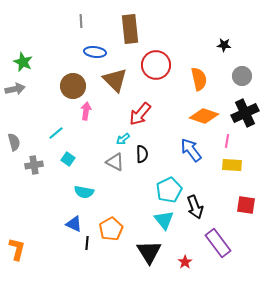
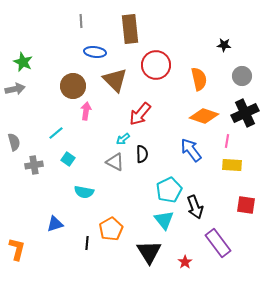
blue triangle: moved 19 px left; rotated 42 degrees counterclockwise
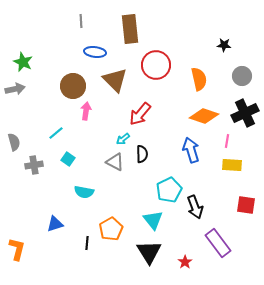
blue arrow: rotated 20 degrees clockwise
cyan triangle: moved 11 px left
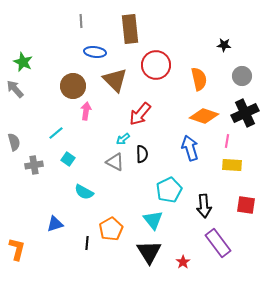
gray arrow: rotated 120 degrees counterclockwise
blue arrow: moved 1 px left, 2 px up
cyan semicircle: rotated 18 degrees clockwise
black arrow: moved 9 px right, 1 px up; rotated 15 degrees clockwise
red star: moved 2 px left
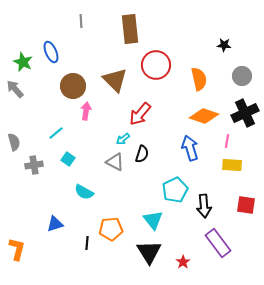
blue ellipse: moved 44 px left; rotated 60 degrees clockwise
black semicircle: rotated 18 degrees clockwise
cyan pentagon: moved 6 px right
orange pentagon: rotated 25 degrees clockwise
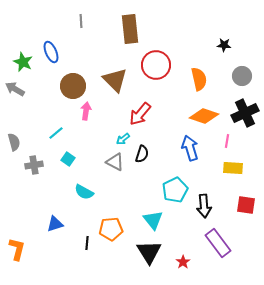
gray arrow: rotated 18 degrees counterclockwise
yellow rectangle: moved 1 px right, 3 px down
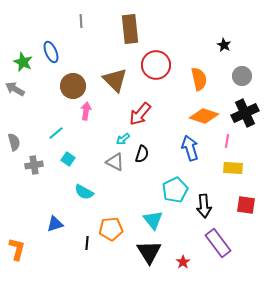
black star: rotated 24 degrees clockwise
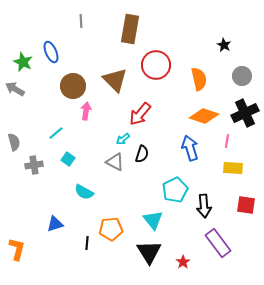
brown rectangle: rotated 16 degrees clockwise
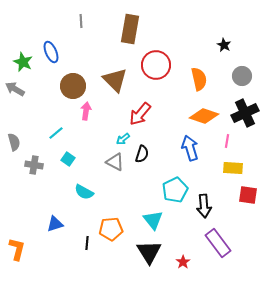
gray cross: rotated 18 degrees clockwise
red square: moved 2 px right, 10 px up
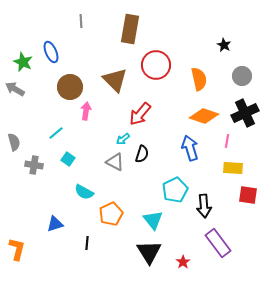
brown circle: moved 3 px left, 1 px down
orange pentagon: moved 15 px up; rotated 20 degrees counterclockwise
